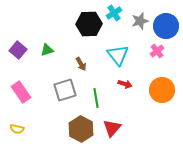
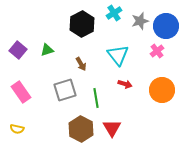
black hexagon: moved 7 px left; rotated 25 degrees counterclockwise
red triangle: rotated 12 degrees counterclockwise
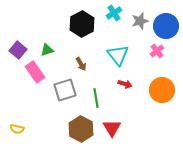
pink rectangle: moved 14 px right, 20 px up
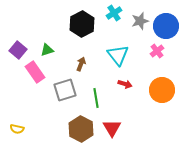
brown arrow: rotated 128 degrees counterclockwise
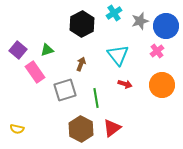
orange circle: moved 5 px up
red triangle: rotated 24 degrees clockwise
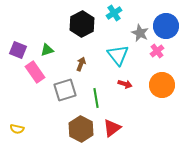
gray star: moved 12 px down; rotated 30 degrees counterclockwise
purple square: rotated 18 degrees counterclockwise
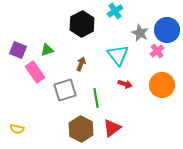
cyan cross: moved 1 px right, 2 px up
blue circle: moved 1 px right, 4 px down
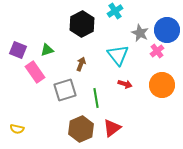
brown hexagon: rotated 10 degrees clockwise
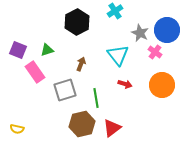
black hexagon: moved 5 px left, 2 px up
pink cross: moved 2 px left, 1 px down; rotated 16 degrees counterclockwise
brown hexagon: moved 1 px right, 5 px up; rotated 10 degrees clockwise
